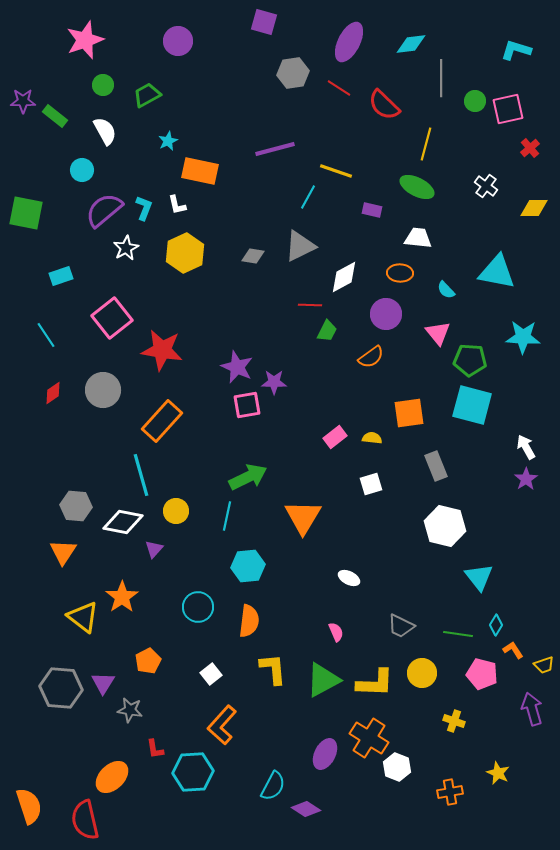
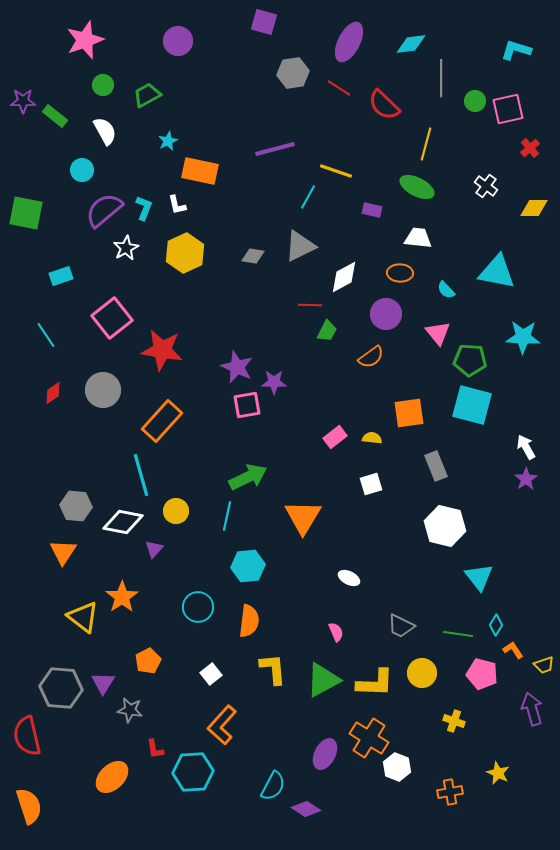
red semicircle at (85, 820): moved 58 px left, 84 px up
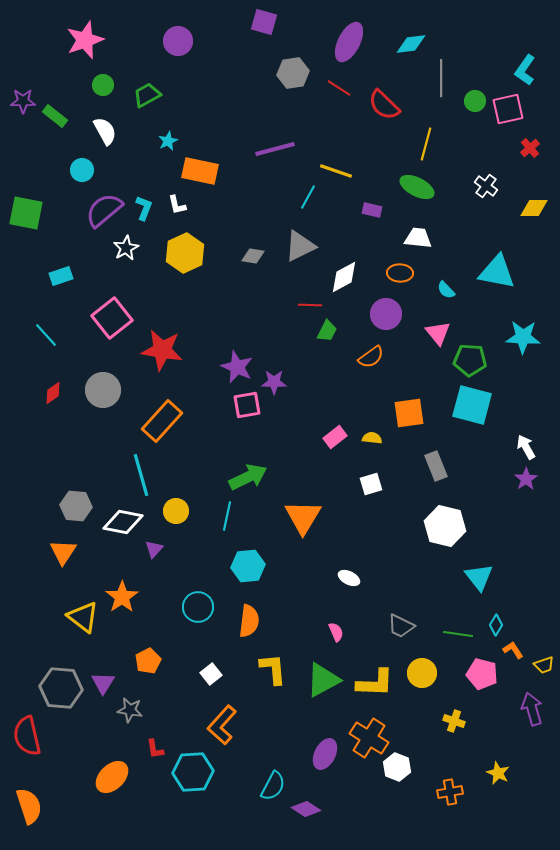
cyan L-shape at (516, 50): moved 9 px right, 20 px down; rotated 72 degrees counterclockwise
cyan line at (46, 335): rotated 8 degrees counterclockwise
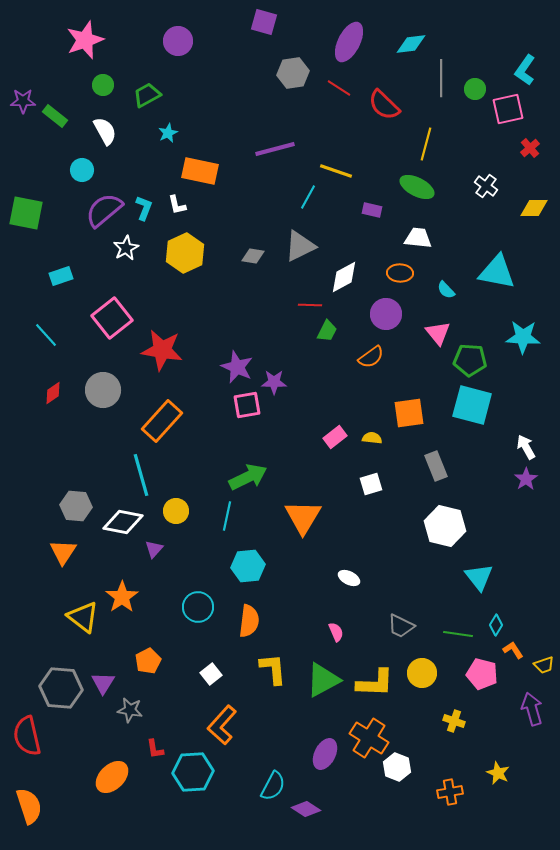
green circle at (475, 101): moved 12 px up
cyan star at (168, 141): moved 8 px up
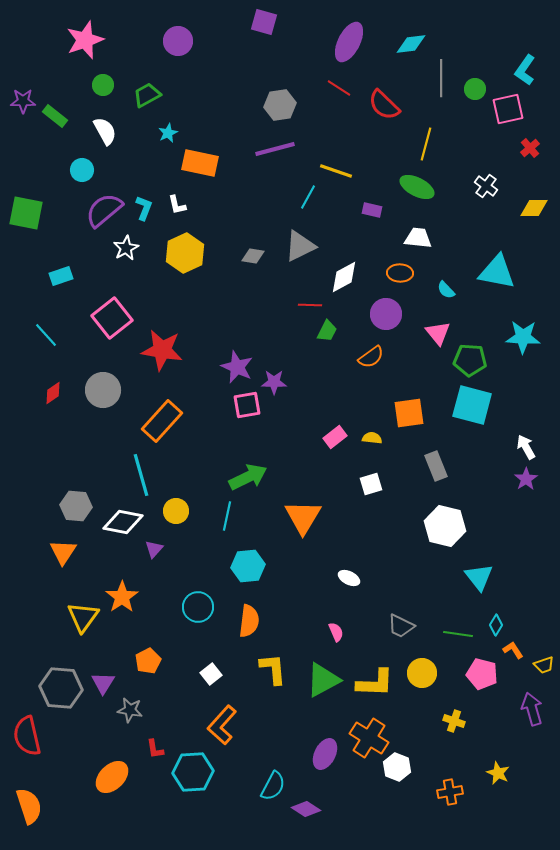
gray hexagon at (293, 73): moved 13 px left, 32 px down
orange rectangle at (200, 171): moved 8 px up
yellow triangle at (83, 617): rotated 28 degrees clockwise
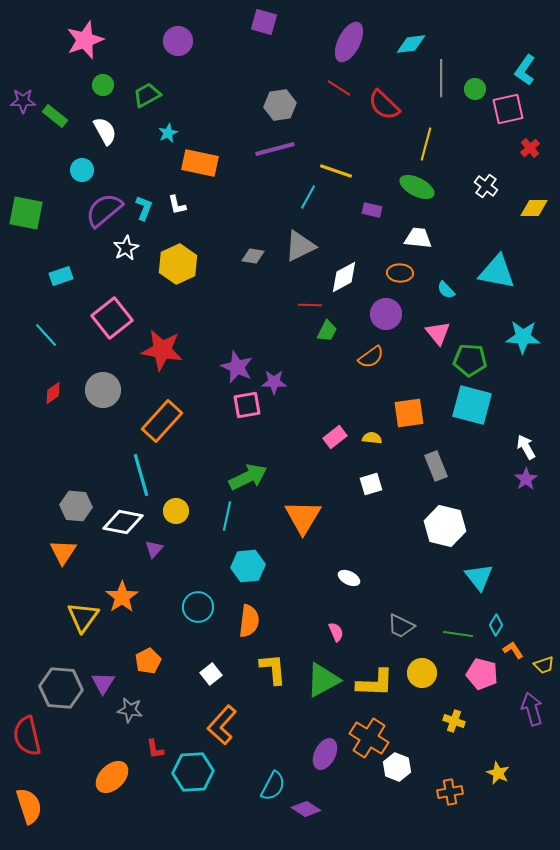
yellow hexagon at (185, 253): moved 7 px left, 11 px down
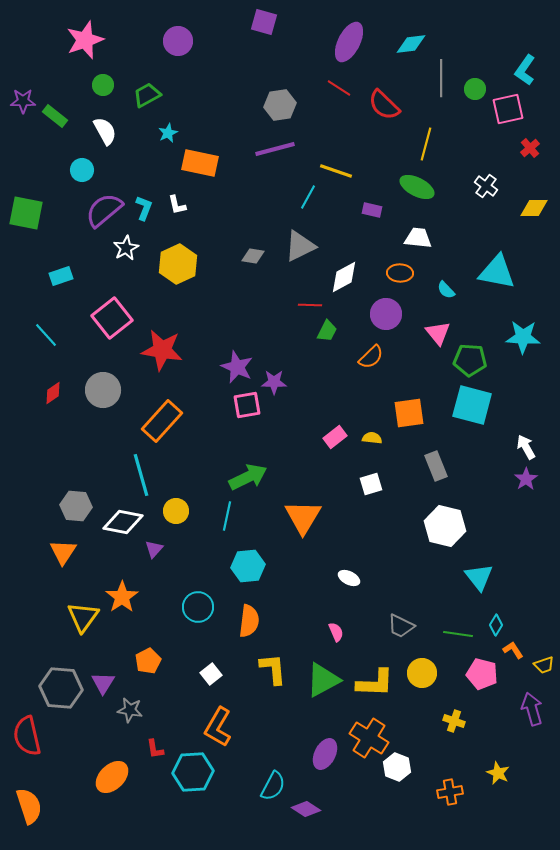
orange semicircle at (371, 357): rotated 8 degrees counterclockwise
orange L-shape at (222, 725): moved 4 px left, 2 px down; rotated 12 degrees counterclockwise
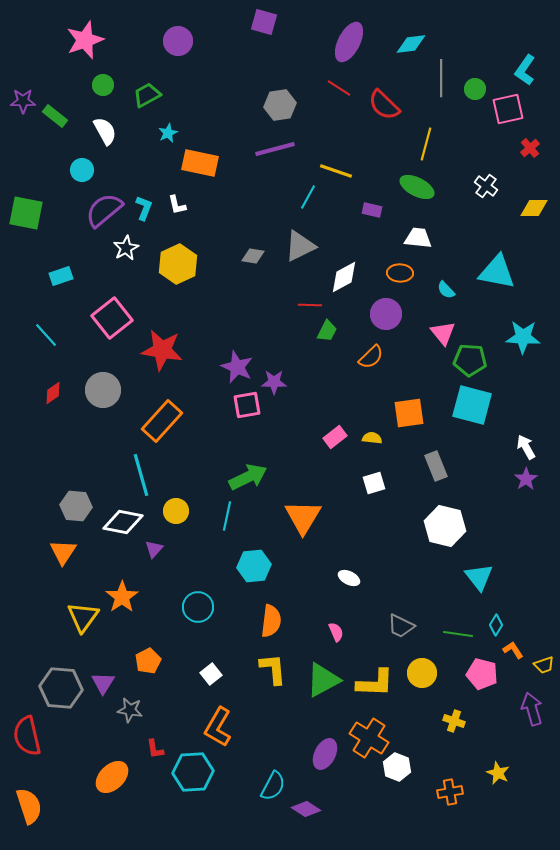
pink triangle at (438, 333): moved 5 px right
white square at (371, 484): moved 3 px right, 1 px up
cyan hexagon at (248, 566): moved 6 px right
orange semicircle at (249, 621): moved 22 px right
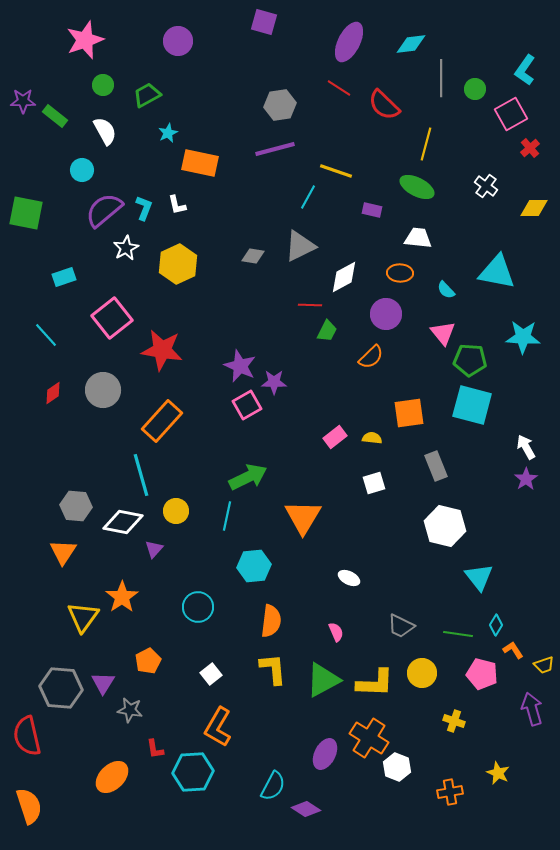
pink square at (508, 109): moved 3 px right, 5 px down; rotated 16 degrees counterclockwise
cyan rectangle at (61, 276): moved 3 px right, 1 px down
purple star at (237, 367): moved 3 px right, 1 px up
pink square at (247, 405): rotated 20 degrees counterclockwise
